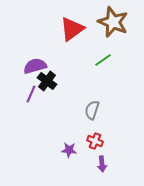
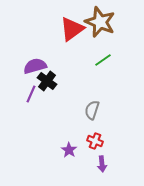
brown star: moved 13 px left
purple star: rotated 28 degrees clockwise
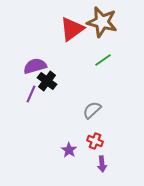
brown star: moved 2 px right; rotated 8 degrees counterclockwise
gray semicircle: rotated 30 degrees clockwise
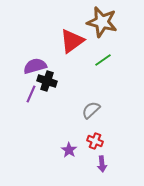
red triangle: moved 12 px down
black cross: rotated 18 degrees counterclockwise
gray semicircle: moved 1 px left
